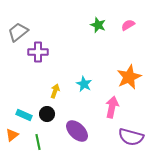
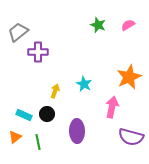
purple ellipse: rotated 45 degrees clockwise
orange triangle: moved 3 px right, 2 px down
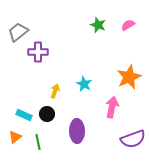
purple semicircle: moved 2 px right, 2 px down; rotated 35 degrees counterclockwise
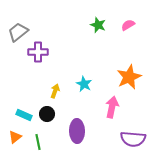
purple semicircle: rotated 25 degrees clockwise
